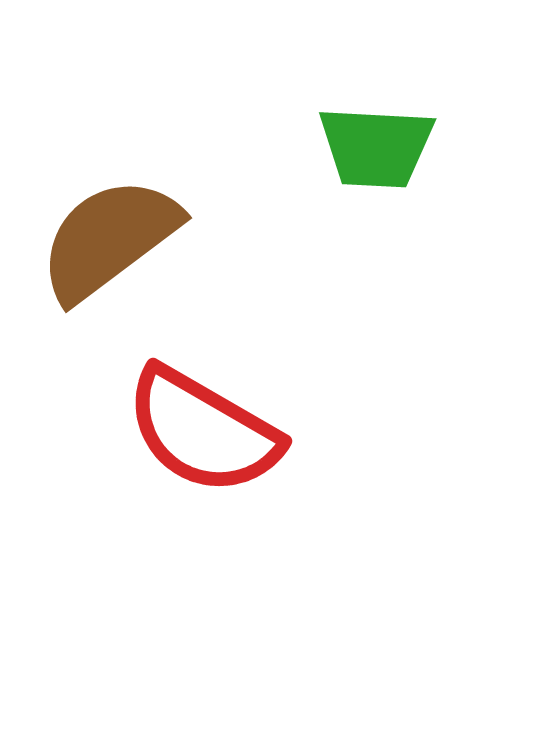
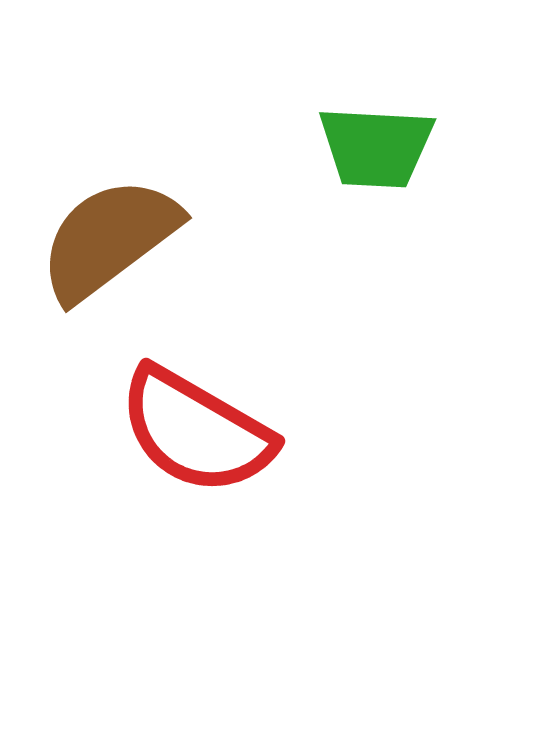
red semicircle: moved 7 px left
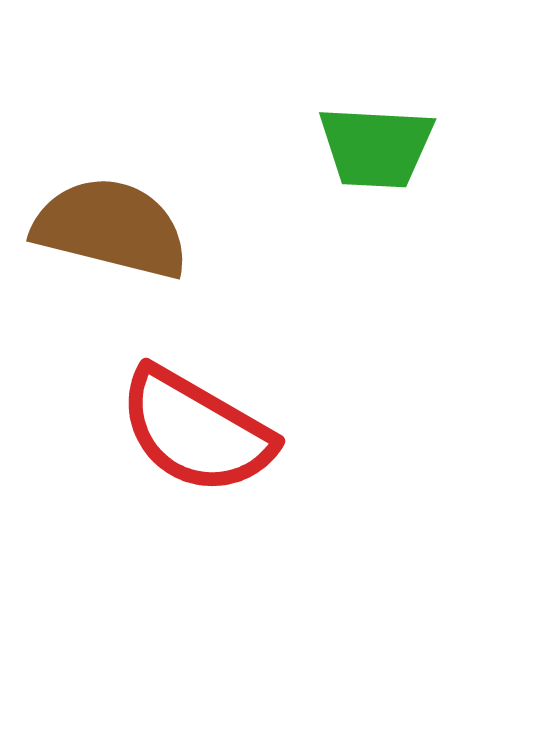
brown semicircle: moved 2 px right, 11 px up; rotated 51 degrees clockwise
